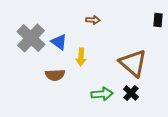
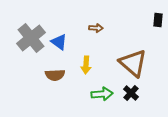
brown arrow: moved 3 px right, 8 px down
gray cross: rotated 8 degrees clockwise
yellow arrow: moved 5 px right, 8 px down
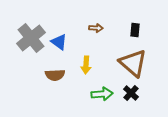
black rectangle: moved 23 px left, 10 px down
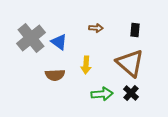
brown triangle: moved 3 px left
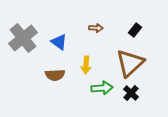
black rectangle: rotated 32 degrees clockwise
gray cross: moved 8 px left
brown triangle: rotated 36 degrees clockwise
green arrow: moved 6 px up
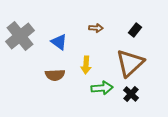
gray cross: moved 3 px left, 2 px up
black cross: moved 1 px down
